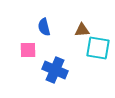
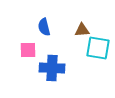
blue cross: moved 3 px left, 2 px up; rotated 20 degrees counterclockwise
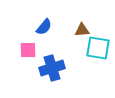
blue semicircle: rotated 126 degrees counterclockwise
blue cross: rotated 20 degrees counterclockwise
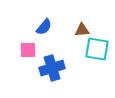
cyan square: moved 1 px left, 1 px down
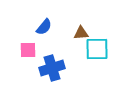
brown triangle: moved 1 px left, 3 px down
cyan square: rotated 10 degrees counterclockwise
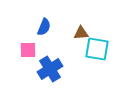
blue semicircle: rotated 18 degrees counterclockwise
cyan square: rotated 10 degrees clockwise
blue cross: moved 2 px left, 1 px down; rotated 15 degrees counterclockwise
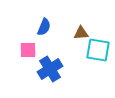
cyan square: moved 1 px right, 1 px down
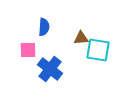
blue semicircle: rotated 18 degrees counterclockwise
brown triangle: moved 5 px down
blue cross: rotated 20 degrees counterclockwise
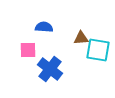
blue semicircle: rotated 90 degrees counterclockwise
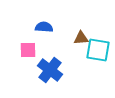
blue cross: moved 1 px down
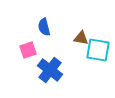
blue semicircle: rotated 108 degrees counterclockwise
brown triangle: rotated 14 degrees clockwise
pink square: rotated 18 degrees counterclockwise
